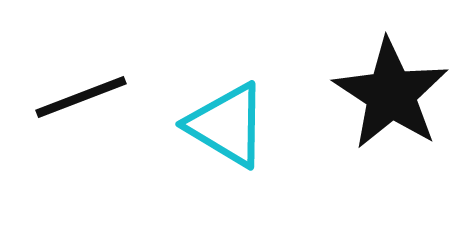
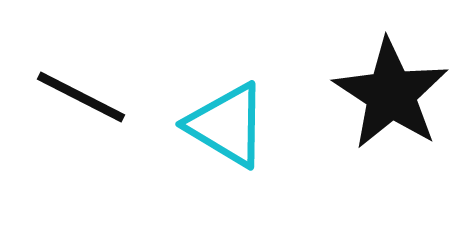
black line: rotated 48 degrees clockwise
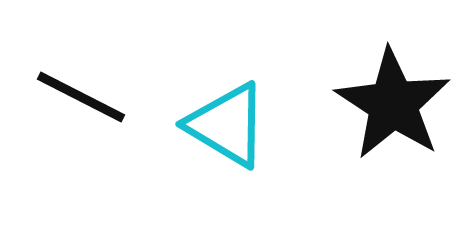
black star: moved 2 px right, 10 px down
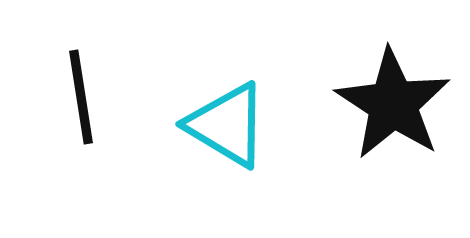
black line: rotated 54 degrees clockwise
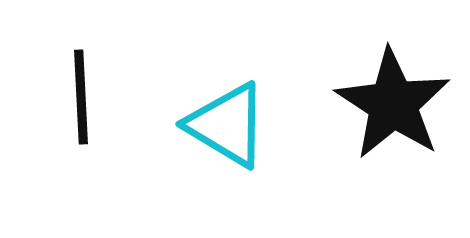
black line: rotated 6 degrees clockwise
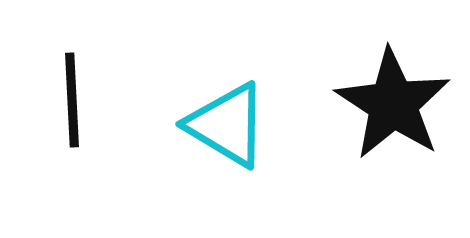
black line: moved 9 px left, 3 px down
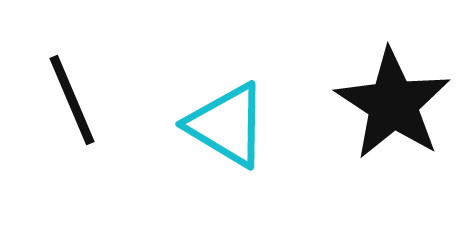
black line: rotated 20 degrees counterclockwise
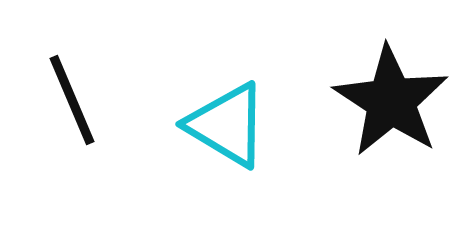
black star: moved 2 px left, 3 px up
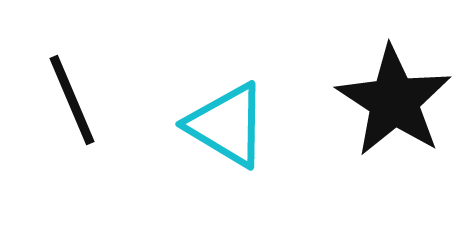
black star: moved 3 px right
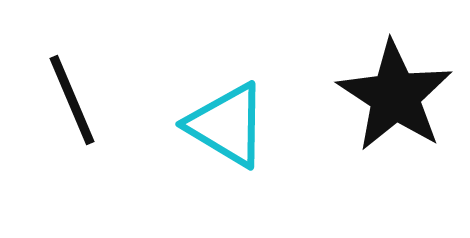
black star: moved 1 px right, 5 px up
